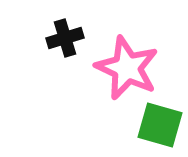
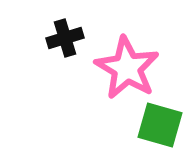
pink star: rotated 6 degrees clockwise
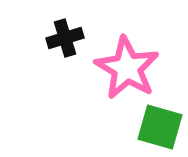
green square: moved 2 px down
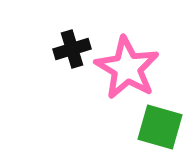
black cross: moved 7 px right, 11 px down
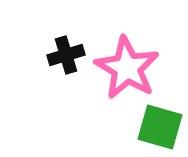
black cross: moved 6 px left, 6 px down
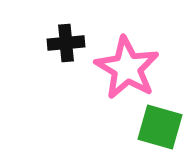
black cross: moved 12 px up; rotated 12 degrees clockwise
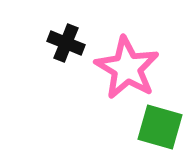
black cross: rotated 27 degrees clockwise
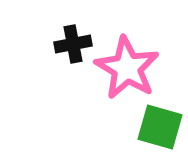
black cross: moved 7 px right, 1 px down; rotated 33 degrees counterclockwise
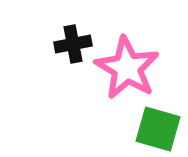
green square: moved 2 px left, 2 px down
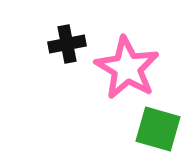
black cross: moved 6 px left
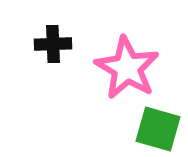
black cross: moved 14 px left; rotated 9 degrees clockwise
